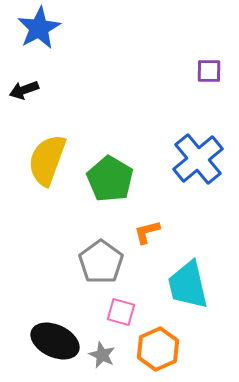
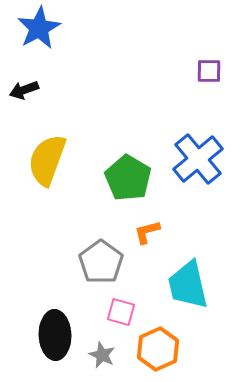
green pentagon: moved 18 px right, 1 px up
black ellipse: moved 6 px up; rotated 63 degrees clockwise
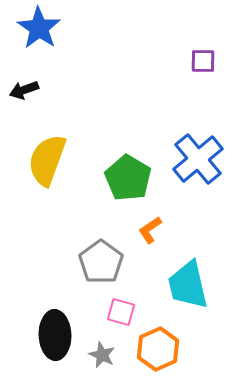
blue star: rotated 9 degrees counterclockwise
purple square: moved 6 px left, 10 px up
orange L-shape: moved 3 px right, 2 px up; rotated 20 degrees counterclockwise
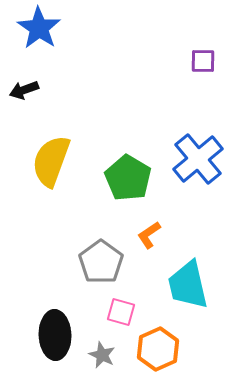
yellow semicircle: moved 4 px right, 1 px down
orange L-shape: moved 1 px left, 5 px down
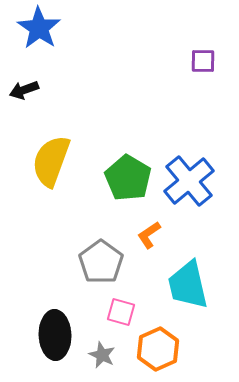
blue cross: moved 9 px left, 22 px down
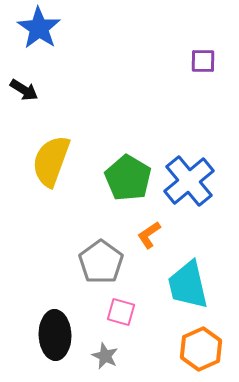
black arrow: rotated 128 degrees counterclockwise
orange hexagon: moved 43 px right
gray star: moved 3 px right, 1 px down
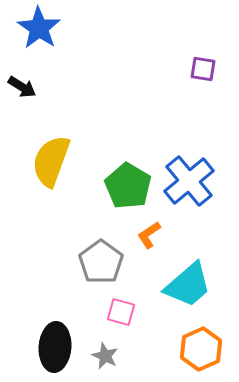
purple square: moved 8 px down; rotated 8 degrees clockwise
black arrow: moved 2 px left, 3 px up
green pentagon: moved 8 px down
cyan trapezoid: rotated 118 degrees counterclockwise
black ellipse: moved 12 px down; rotated 6 degrees clockwise
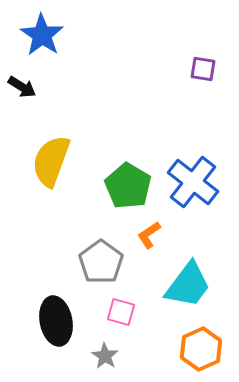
blue star: moved 3 px right, 7 px down
blue cross: moved 4 px right, 1 px down; rotated 12 degrees counterclockwise
cyan trapezoid: rotated 12 degrees counterclockwise
black ellipse: moved 1 px right, 26 px up; rotated 15 degrees counterclockwise
gray star: rotated 8 degrees clockwise
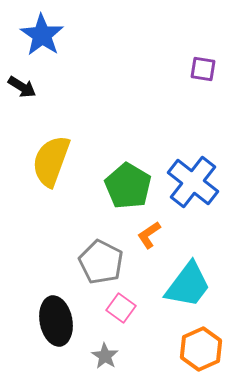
gray pentagon: rotated 9 degrees counterclockwise
pink square: moved 4 px up; rotated 20 degrees clockwise
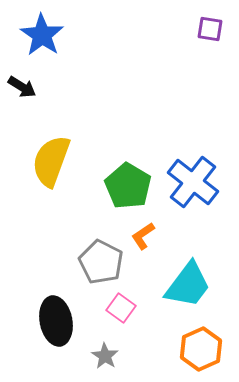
purple square: moved 7 px right, 40 px up
orange L-shape: moved 6 px left, 1 px down
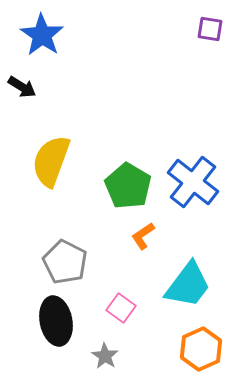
gray pentagon: moved 36 px left
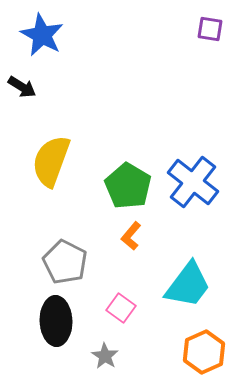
blue star: rotated 6 degrees counterclockwise
orange L-shape: moved 12 px left; rotated 16 degrees counterclockwise
black ellipse: rotated 9 degrees clockwise
orange hexagon: moved 3 px right, 3 px down
